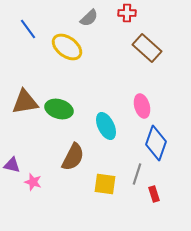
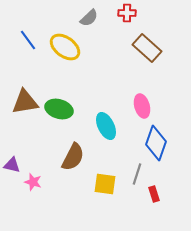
blue line: moved 11 px down
yellow ellipse: moved 2 px left
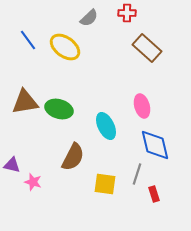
blue diamond: moved 1 px left, 2 px down; rotated 32 degrees counterclockwise
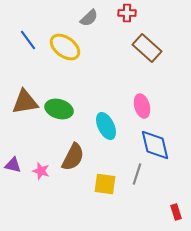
purple triangle: moved 1 px right
pink star: moved 8 px right, 11 px up
red rectangle: moved 22 px right, 18 px down
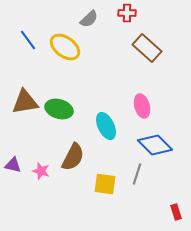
gray semicircle: moved 1 px down
blue diamond: rotated 32 degrees counterclockwise
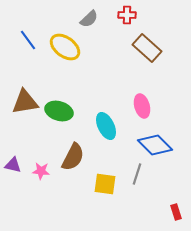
red cross: moved 2 px down
green ellipse: moved 2 px down
pink star: rotated 12 degrees counterclockwise
